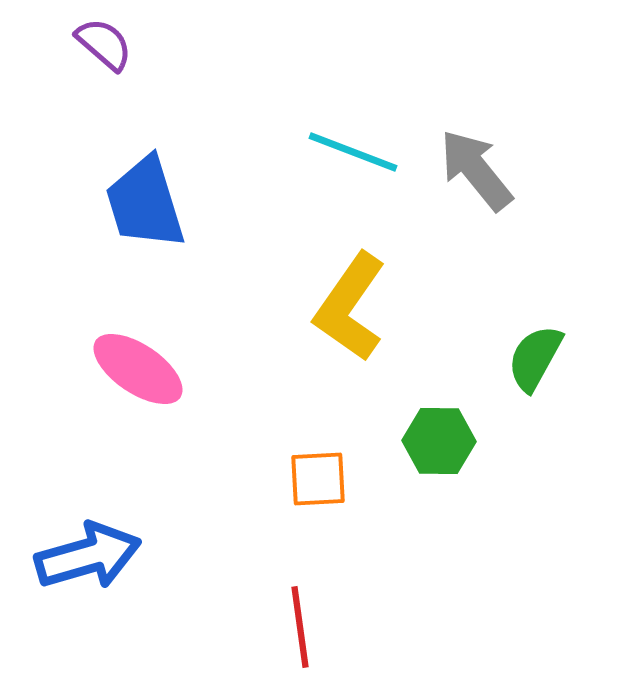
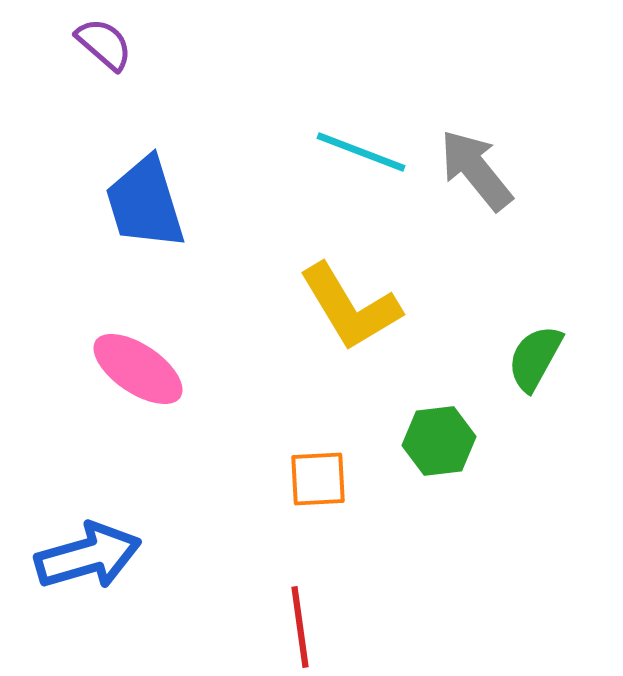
cyan line: moved 8 px right
yellow L-shape: rotated 66 degrees counterclockwise
green hexagon: rotated 8 degrees counterclockwise
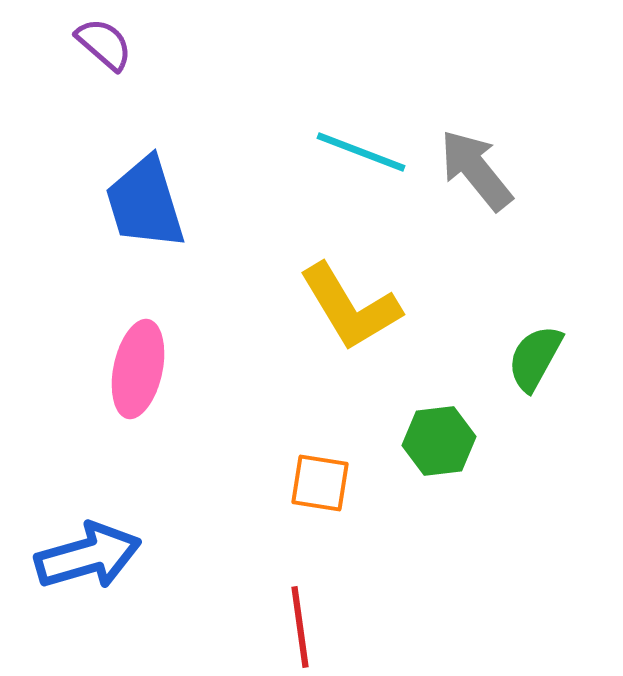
pink ellipse: rotated 68 degrees clockwise
orange square: moved 2 px right, 4 px down; rotated 12 degrees clockwise
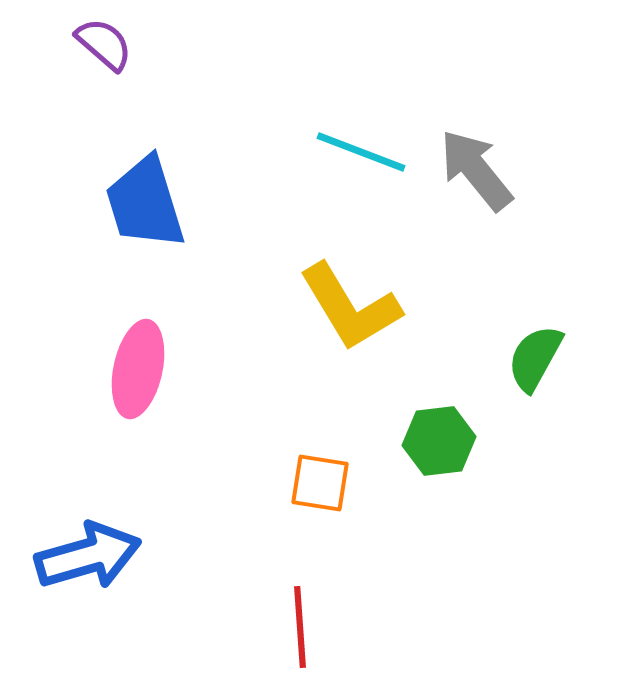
red line: rotated 4 degrees clockwise
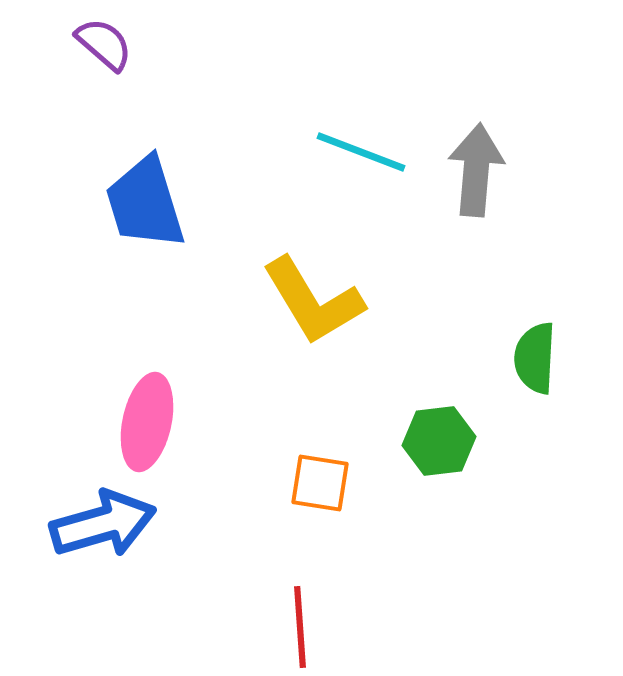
gray arrow: rotated 44 degrees clockwise
yellow L-shape: moved 37 px left, 6 px up
green semicircle: rotated 26 degrees counterclockwise
pink ellipse: moved 9 px right, 53 px down
blue arrow: moved 15 px right, 32 px up
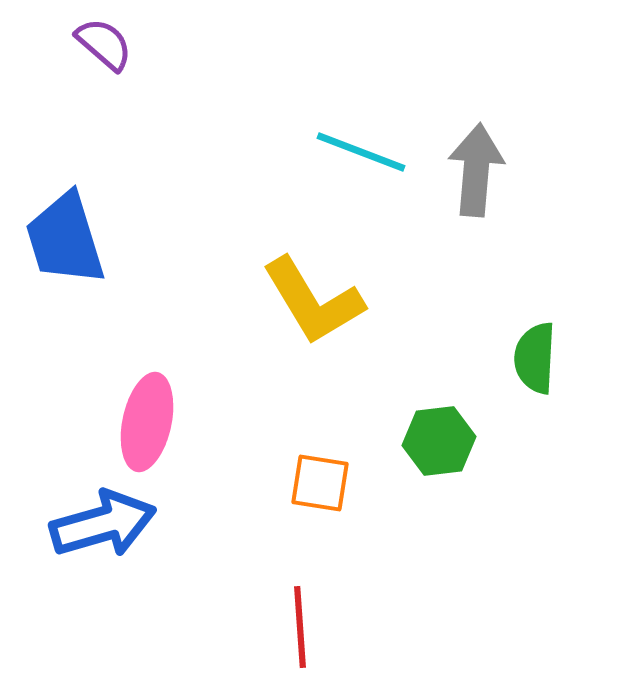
blue trapezoid: moved 80 px left, 36 px down
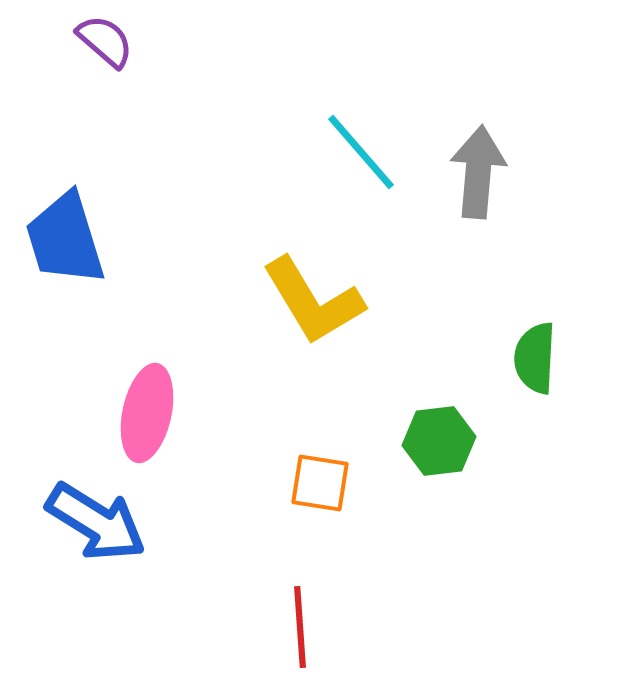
purple semicircle: moved 1 px right, 3 px up
cyan line: rotated 28 degrees clockwise
gray arrow: moved 2 px right, 2 px down
pink ellipse: moved 9 px up
blue arrow: moved 7 px left, 2 px up; rotated 48 degrees clockwise
